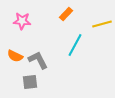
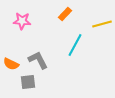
orange rectangle: moved 1 px left
orange semicircle: moved 4 px left, 8 px down
gray square: moved 2 px left
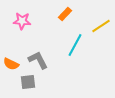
yellow line: moved 1 px left, 2 px down; rotated 18 degrees counterclockwise
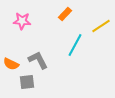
gray square: moved 1 px left
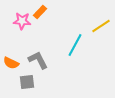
orange rectangle: moved 25 px left, 2 px up
orange semicircle: moved 1 px up
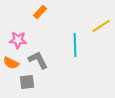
pink star: moved 4 px left, 19 px down
cyan line: rotated 30 degrees counterclockwise
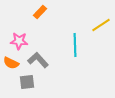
yellow line: moved 1 px up
pink star: moved 1 px right, 1 px down
gray L-shape: rotated 15 degrees counterclockwise
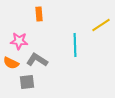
orange rectangle: moved 1 px left, 2 px down; rotated 48 degrees counterclockwise
gray L-shape: moved 1 px left; rotated 15 degrees counterclockwise
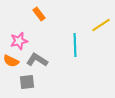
orange rectangle: rotated 32 degrees counterclockwise
pink star: rotated 18 degrees counterclockwise
orange semicircle: moved 2 px up
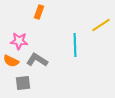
orange rectangle: moved 2 px up; rotated 56 degrees clockwise
pink star: rotated 18 degrees clockwise
gray square: moved 4 px left, 1 px down
